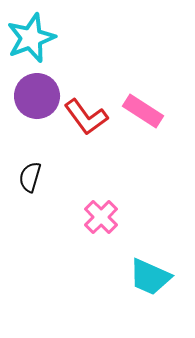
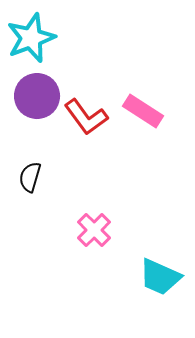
pink cross: moved 7 px left, 13 px down
cyan trapezoid: moved 10 px right
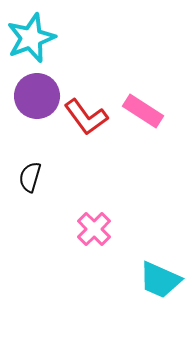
pink cross: moved 1 px up
cyan trapezoid: moved 3 px down
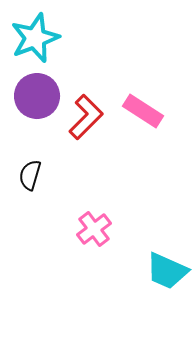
cyan star: moved 4 px right
red L-shape: rotated 99 degrees counterclockwise
black semicircle: moved 2 px up
pink cross: rotated 8 degrees clockwise
cyan trapezoid: moved 7 px right, 9 px up
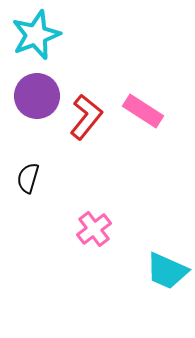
cyan star: moved 1 px right, 3 px up
red L-shape: rotated 6 degrees counterclockwise
black semicircle: moved 2 px left, 3 px down
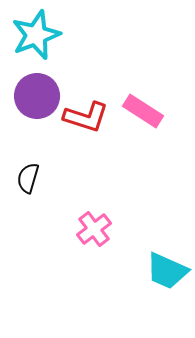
red L-shape: rotated 69 degrees clockwise
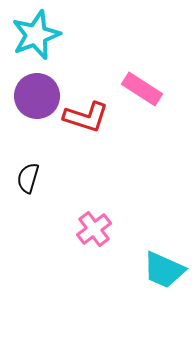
pink rectangle: moved 1 px left, 22 px up
cyan trapezoid: moved 3 px left, 1 px up
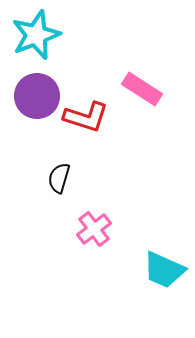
black semicircle: moved 31 px right
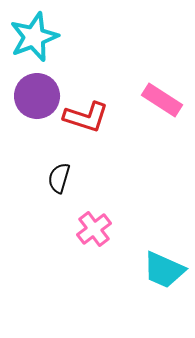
cyan star: moved 2 px left, 2 px down
pink rectangle: moved 20 px right, 11 px down
